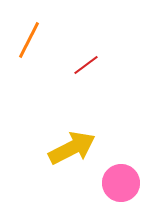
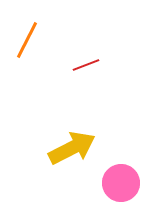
orange line: moved 2 px left
red line: rotated 16 degrees clockwise
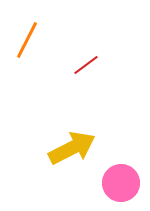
red line: rotated 16 degrees counterclockwise
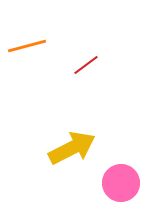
orange line: moved 6 px down; rotated 48 degrees clockwise
